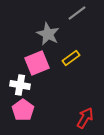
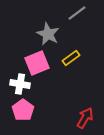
white cross: moved 1 px up
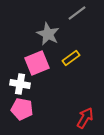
pink pentagon: moved 1 px left, 1 px up; rotated 25 degrees counterclockwise
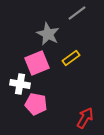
pink pentagon: moved 14 px right, 5 px up
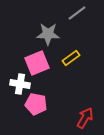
gray star: rotated 25 degrees counterclockwise
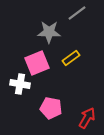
gray star: moved 1 px right, 2 px up
pink pentagon: moved 15 px right, 4 px down
red arrow: moved 2 px right
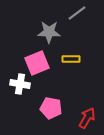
yellow rectangle: moved 1 px down; rotated 36 degrees clockwise
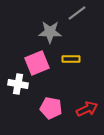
gray star: moved 1 px right
white cross: moved 2 px left
red arrow: moved 9 px up; rotated 35 degrees clockwise
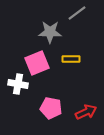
red arrow: moved 1 px left, 3 px down
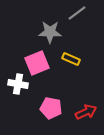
yellow rectangle: rotated 24 degrees clockwise
